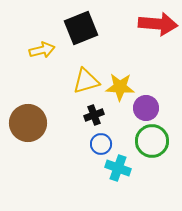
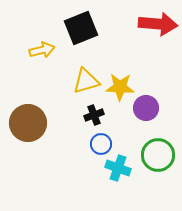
green circle: moved 6 px right, 14 px down
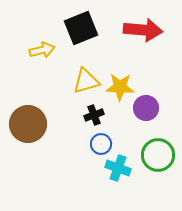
red arrow: moved 15 px left, 6 px down
brown circle: moved 1 px down
